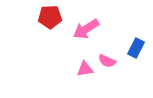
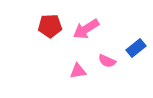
red pentagon: moved 9 px down
blue rectangle: rotated 24 degrees clockwise
pink triangle: moved 7 px left, 2 px down
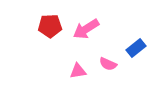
pink semicircle: moved 1 px right, 3 px down
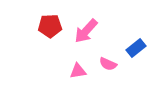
pink arrow: moved 2 px down; rotated 16 degrees counterclockwise
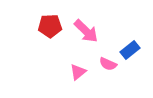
pink arrow: rotated 88 degrees counterclockwise
blue rectangle: moved 6 px left, 2 px down
pink triangle: moved 1 px down; rotated 30 degrees counterclockwise
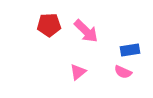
red pentagon: moved 1 px left, 1 px up
blue rectangle: rotated 30 degrees clockwise
pink semicircle: moved 15 px right, 8 px down
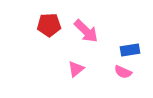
pink triangle: moved 2 px left, 3 px up
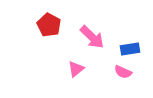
red pentagon: rotated 30 degrees clockwise
pink arrow: moved 6 px right, 6 px down
blue rectangle: moved 1 px up
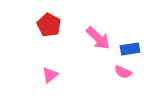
pink arrow: moved 6 px right, 1 px down
pink triangle: moved 26 px left, 6 px down
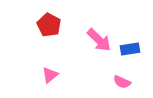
pink arrow: moved 1 px right, 2 px down
pink semicircle: moved 1 px left, 10 px down
